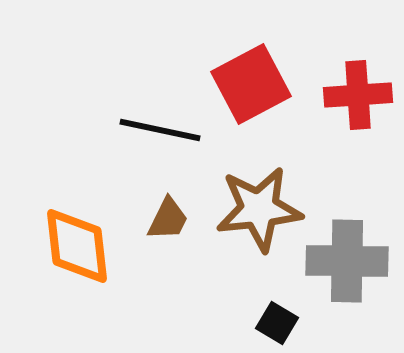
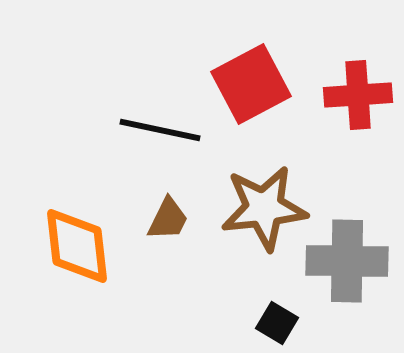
brown star: moved 5 px right, 1 px up
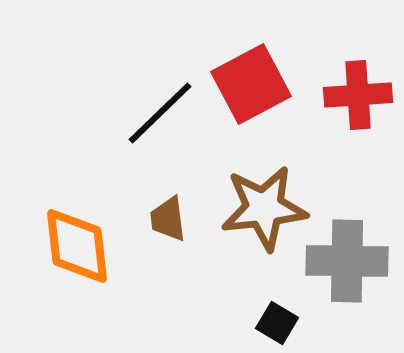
black line: moved 17 px up; rotated 56 degrees counterclockwise
brown trapezoid: rotated 147 degrees clockwise
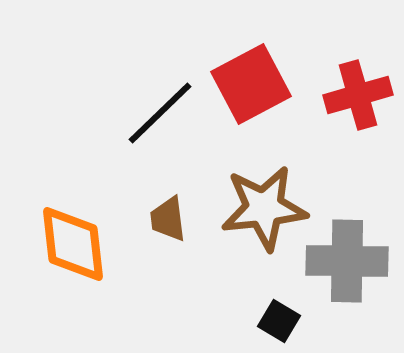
red cross: rotated 12 degrees counterclockwise
orange diamond: moved 4 px left, 2 px up
black square: moved 2 px right, 2 px up
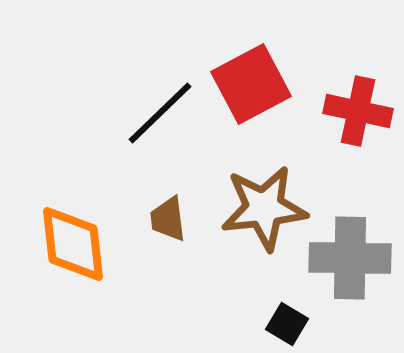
red cross: moved 16 px down; rotated 28 degrees clockwise
gray cross: moved 3 px right, 3 px up
black square: moved 8 px right, 3 px down
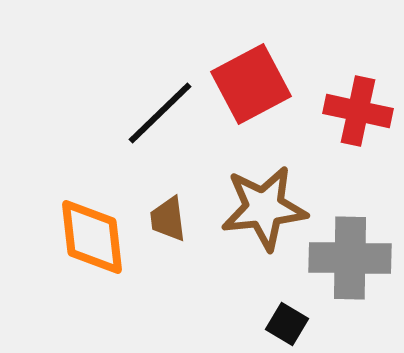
orange diamond: moved 19 px right, 7 px up
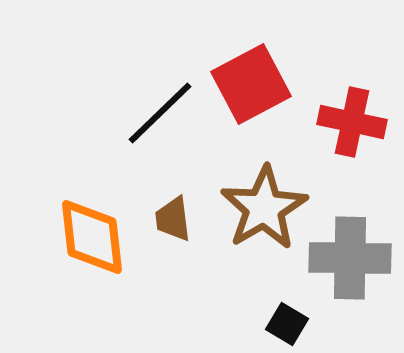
red cross: moved 6 px left, 11 px down
brown star: rotated 24 degrees counterclockwise
brown trapezoid: moved 5 px right
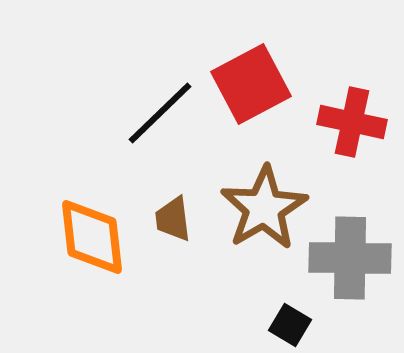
black square: moved 3 px right, 1 px down
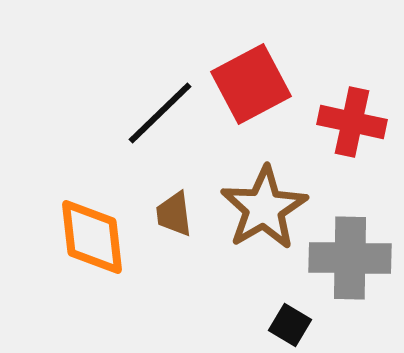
brown trapezoid: moved 1 px right, 5 px up
